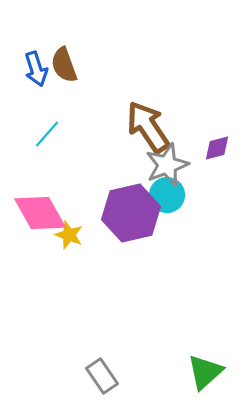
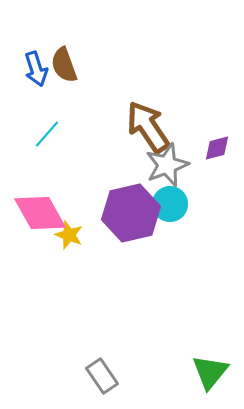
cyan circle: moved 3 px right, 9 px down
green triangle: moved 5 px right; rotated 9 degrees counterclockwise
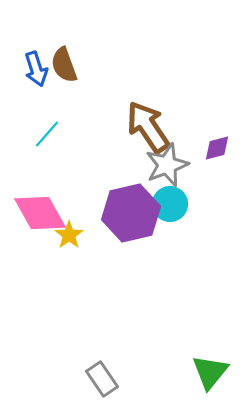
yellow star: rotated 16 degrees clockwise
gray rectangle: moved 3 px down
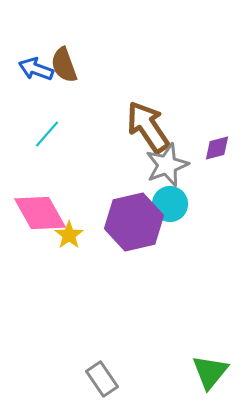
blue arrow: rotated 128 degrees clockwise
purple hexagon: moved 3 px right, 9 px down
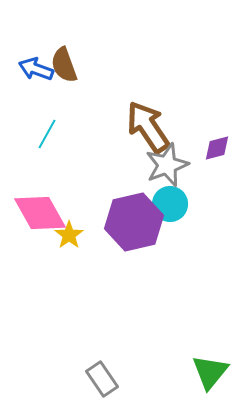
cyan line: rotated 12 degrees counterclockwise
